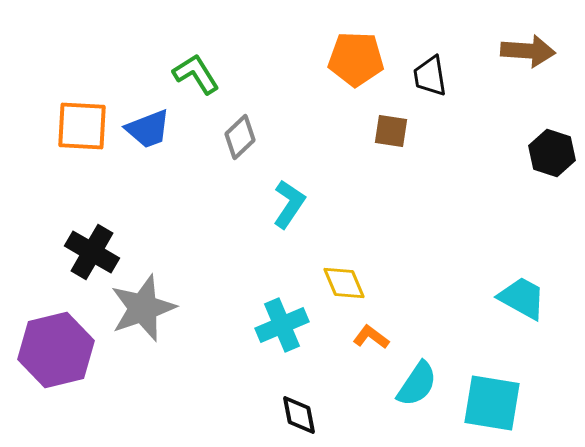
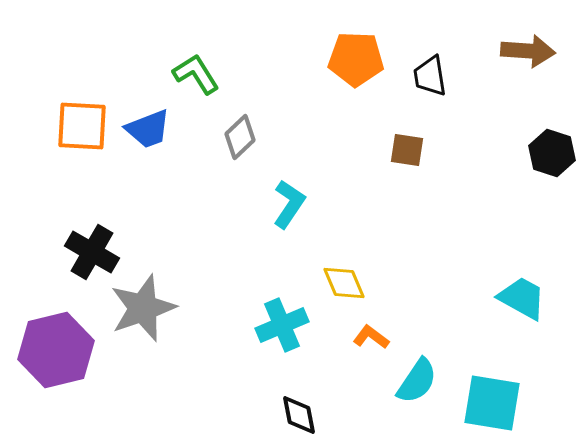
brown square: moved 16 px right, 19 px down
cyan semicircle: moved 3 px up
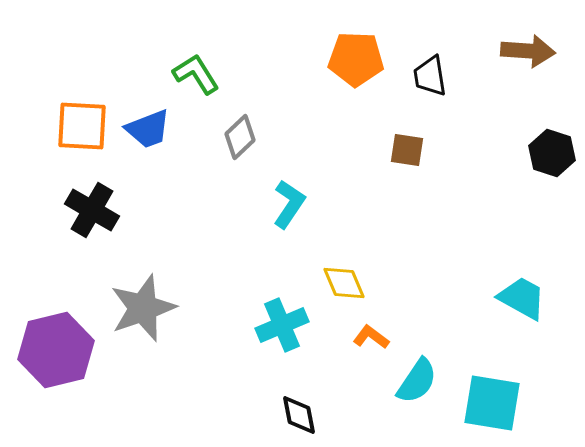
black cross: moved 42 px up
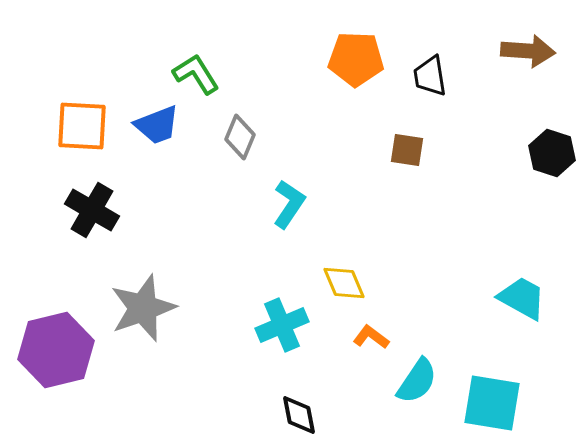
blue trapezoid: moved 9 px right, 4 px up
gray diamond: rotated 24 degrees counterclockwise
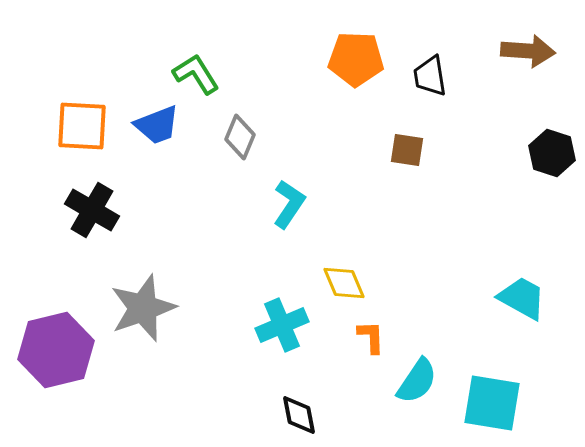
orange L-shape: rotated 51 degrees clockwise
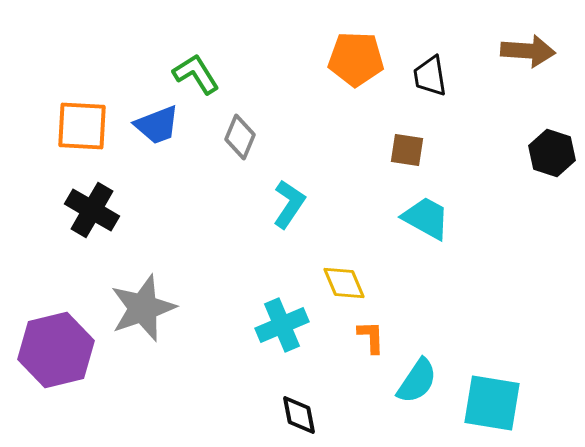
cyan trapezoid: moved 96 px left, 80 px up
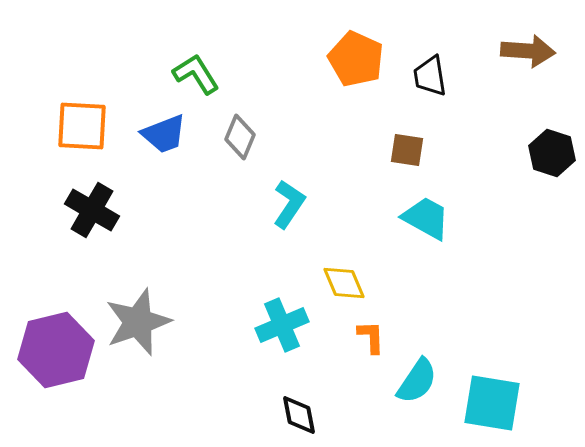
orange pentagon: rotated 22 degrees clockwise
blue trapezoid: moved 7 px right, 9 px down
gray star: moved 5 px left, 14 px down
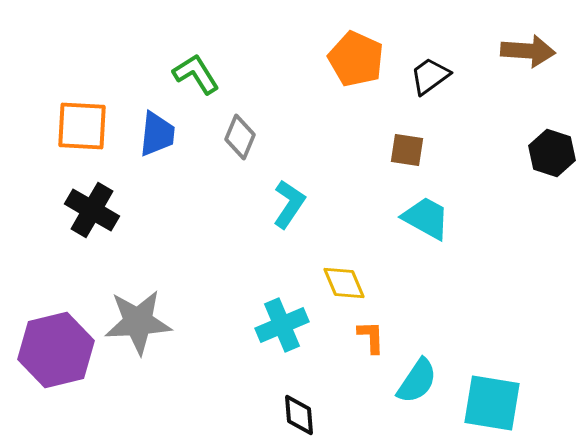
black trapezoid: rotated 63 degrees clockwise
blue trapezoid: moved 7 px left; rotated 63 degrees counterclockwise
gray star: rotated 16 degrees clockwise
black diamond: rotated 6 degrees clockwise
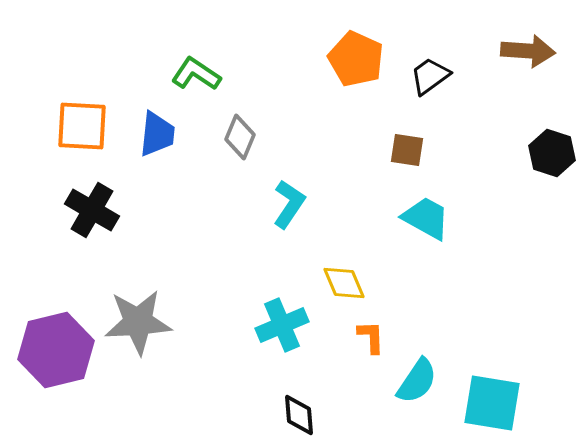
green L-shape: rotated 24 degrees counterclockwise
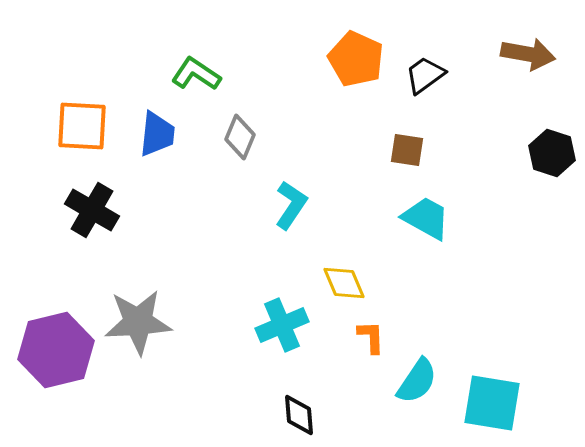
brown arrow: moved 3 px down; rotated 6 degrees clockwise
black trapezoid: moved 5 px left, 1 px up
cyan L-shape: moved 2 px right, 1 px down
